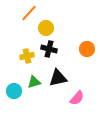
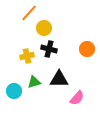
yellow circle: moved 2 px left
black triangle: moved 1 px right, 1 px down; rotated 12 degrees clockwise
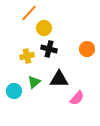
green triangle: rotated 24 degrees counterclockwise
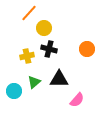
pink semicircle: moved 2 px down
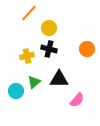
yellow circle: moved 5 px right
cyan circle: moved 2 px right
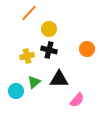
yellow circle: moved 1 px down
black cross: moved 1 px down
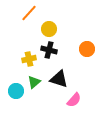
yellow cross: moved 2 px right, 3 px down
black triangle: rotated 18 degrees clockwise
pink semicircle: moved 3 px left
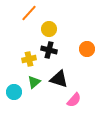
cyan circle: moved 2 px left, 1 px down
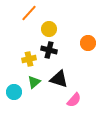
orange circle: moved 1 px right, 6 px up
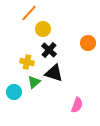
yellow circle: moved 6 px left
black cross: rotated 28 degrees clockwise
yellow cross: moved 2 px left, 3 px down; rotated 24 degrees clockwise
black triangle: moved 5 px left, 6 px up
pink semicircle: moved 3 px right, 5 px down; rotated 21 degrees counterclockwise
